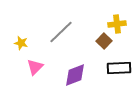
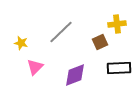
brown square: moved 4 px left, 1 px down; rotated 21 degrees clockwise
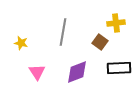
yellow cross: moved 1 px left, 1 px up
gray line: moved 2 px right; rotated 36 degrees counterclockwise
brown square: rotated 28 degrees counterclockwise
pink triangle: moved 2 px right, 5 px down; rotated 18 degrees counterclockwise
purple diamond: moved 2 px right, 3 px up
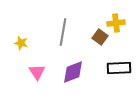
brown square: moved 5 px up
purple diamond: moved 4 px left
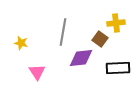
brown square: moved 2 px down
black rectangle: moved 1 px left
purple diamond: moved 8 px right, 14 px up; rotated 15 degrees clockwise
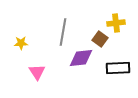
yellow star: rotated 16 degrees counterclockwise
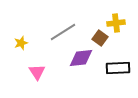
gray line: rotated 48 degrees clockwise
brown square: moved 1 px up
yellow star: rotated 16 degrees counterclockwise
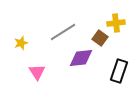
black rectangle: moved 1 px right, 3 px down; rotated 70 degrees counterclockwise
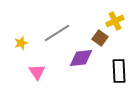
yellow cross: moved 1 px left, 2 px up; rotated 18 degrees counterclockwise
gray line: moved 6 px left, 1 px down
black rectangle: rotated 20 degrees counterclockwise
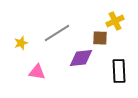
brown square: rotated 35 degrees counterclockwise
pink triangle: rotated 48 degrees counterclockwise
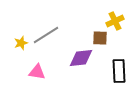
gray line: moved 11 px left, 2 px down
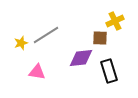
black rectangle: moved 10 px left; rotated 15 degrees counterclockwise
